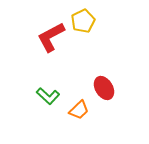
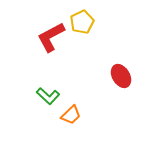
yellow pentagon: moved 1 px left, 1 px down
red ellipse: moved 17 px right, 12 px up
orange trapezoid: moved 8 px left, 5 px down
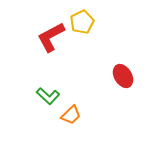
red ellipse: moved 2 px right
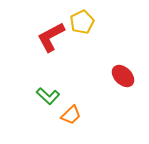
red ellipse: rotated 15 degrees counterclockwise
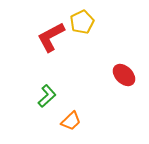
red ellipse: moved 1 px right, 1 px up
green L-shape: moved 1 px left; rotated 85 degrees counterclockwise
orange trapezoid: moved 6 px down
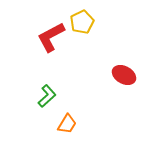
red ellipse: rotated 15 degrees counterclockwise
orange trapezoid: moved 4 px left, 3 px down; rotated 15 degrees counterclockwise
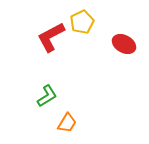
red ellipse: moved 31 px up
green L-shape: rotated 10 degrees clockwise
orange trapezoid: moved 1 px up
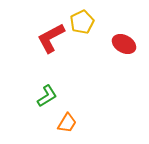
red L-shape: moved 1 px down
